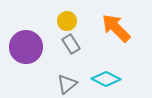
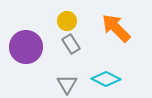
gray triangle: rotated 20 degrees counterclockwise
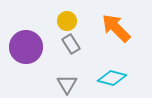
cyan diamond: moved 6 px right, 1 px up; rotated 12 degrees counterclockwise
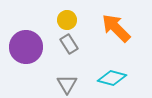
yellow circle: moved 1 px up
gray rectangle: moved 2 px left
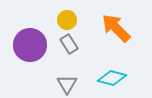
purple circle: moved 4 px right, 2 px up
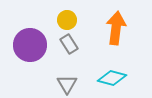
orange arrow: rotated 52 degrees clockwise
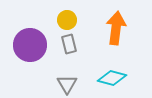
gray rectangle: rotated 18 degrees clockwise
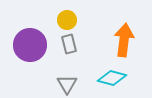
orange arrow: moved 8 px right, 12 px down
